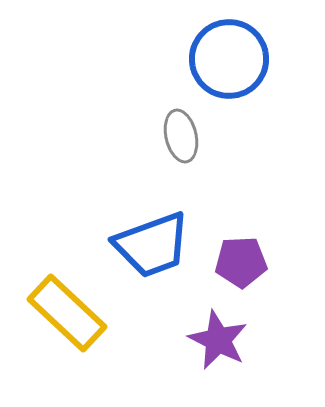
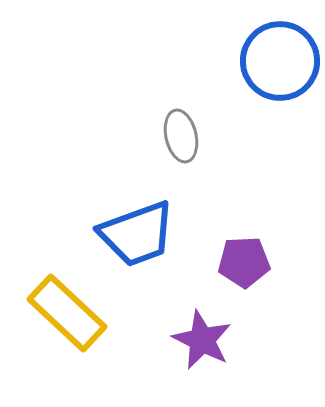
blue circle: moved 51 px right, 2 px down
blue trapezoid: moved 15 px left, 11 px up
purple pentagon: moved 3 px right
purple star: moved 16 px left
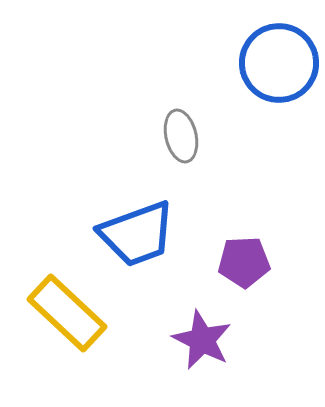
blue circle: moved 1 px left, 2 px down
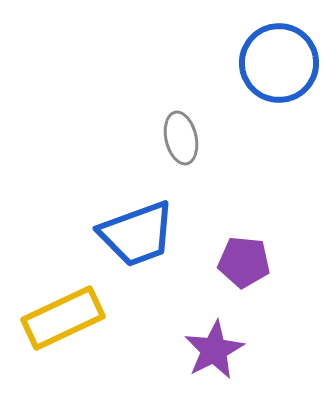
gray ellipse: moved 2 px down
purple pentagon: rotated 9 degrees clockwise
yellow rectangle: moved 4 px left, 5 px down; rotated 68 degrees counterclockwise
purple star: moved 12 px right, 10 px down; rotated 18 degrees clockwise
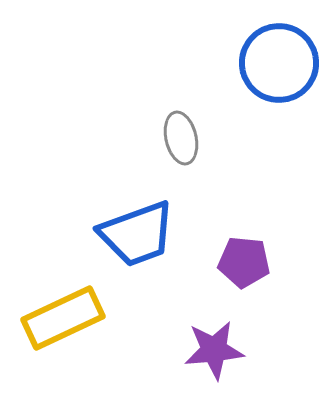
purple star: rotated 22 degrees clockwise
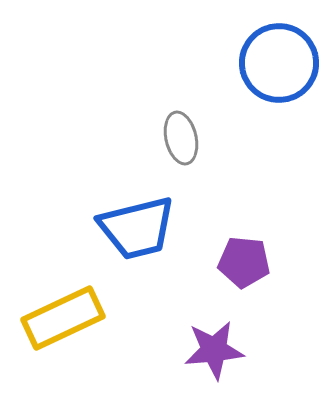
blue trapezoid: moved 6 px up; rotated 6 degrees clockwise
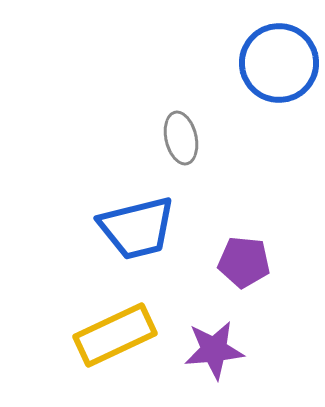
yellow rectangle: moved 52 px right, 17 px down
